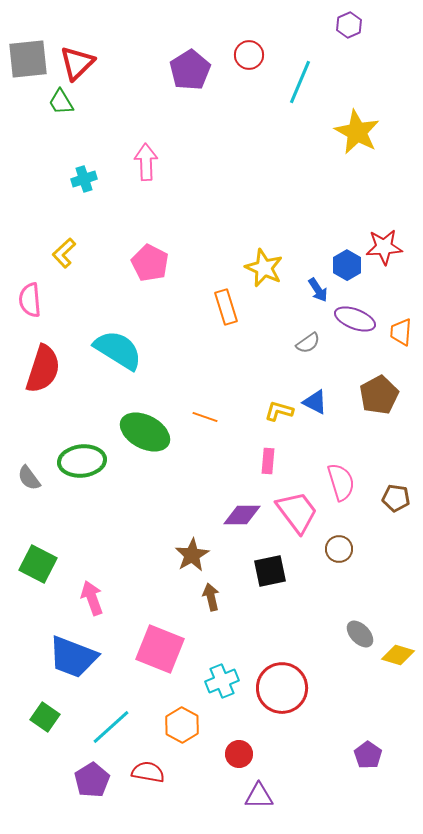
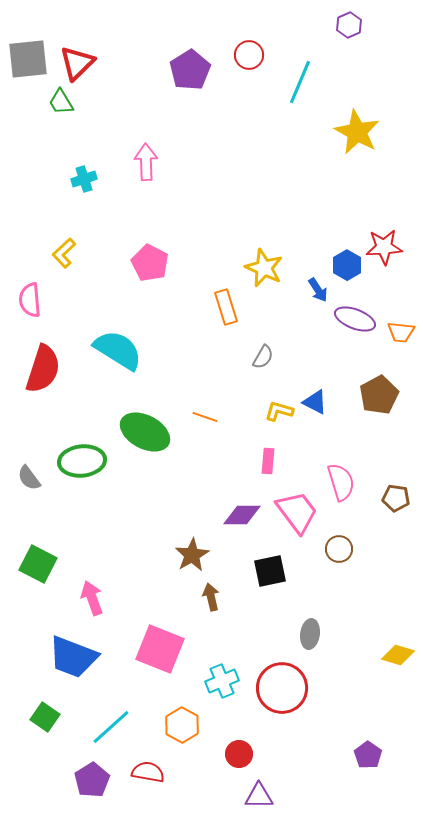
orange trapezoid at (401, 332): rotated 88 degrees counterclockwise
gray semicircle at (308, 343): moved 45 px left, 14 px down; rotated 25 degrees counterclockwise
gray ellipse at (360, 634): moved 50 px left; rotated 52 degrees clockwise
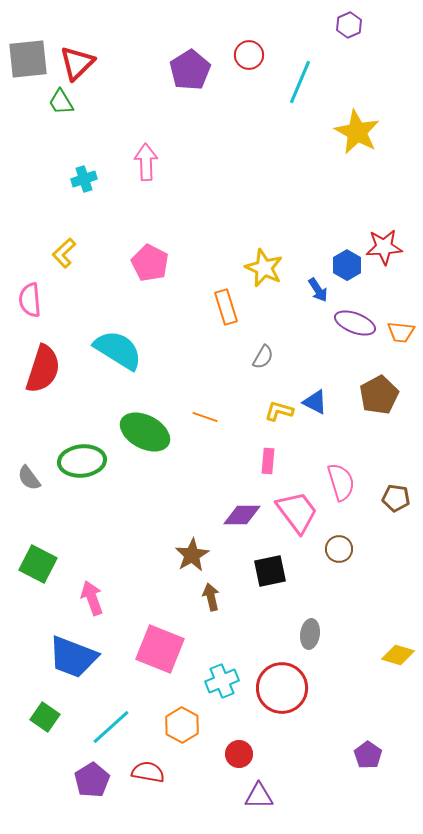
purple ellipse at (355, 319): moved 4 px down
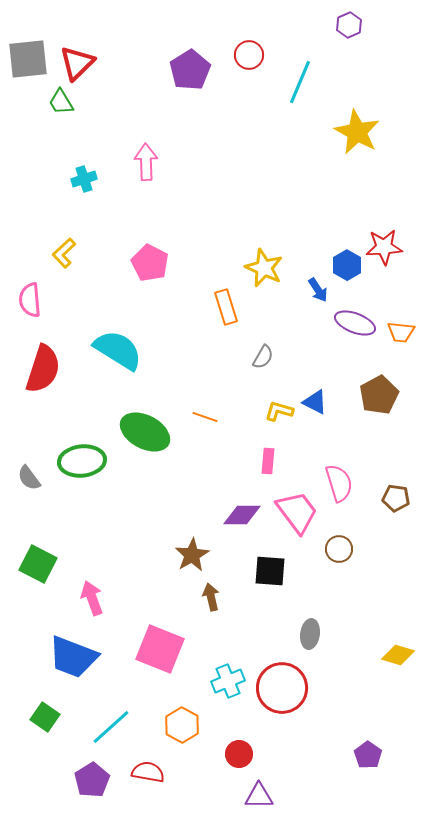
pink semicircle at (341, 482): moved 2 px left, 1 px down
black square at (270, 571): rotated 16 degrees clockwise
cyan cross at (222, 681): moved 6 px right
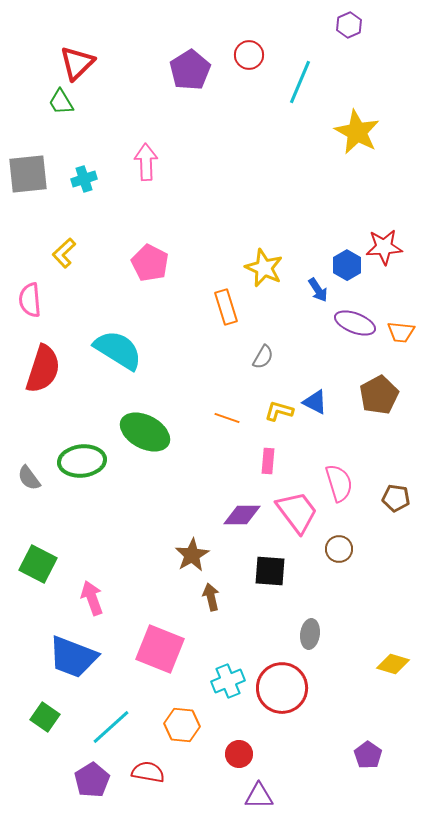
gray square at (28, 59): moved 115 px down
orange line at (205, 417): moved 22 px right, 1 px down
yellow diamond at (398, 655): moved 5 px left, 9 px down
orange hexagon at (182, 725): rotated 24 degrees counterclockwise
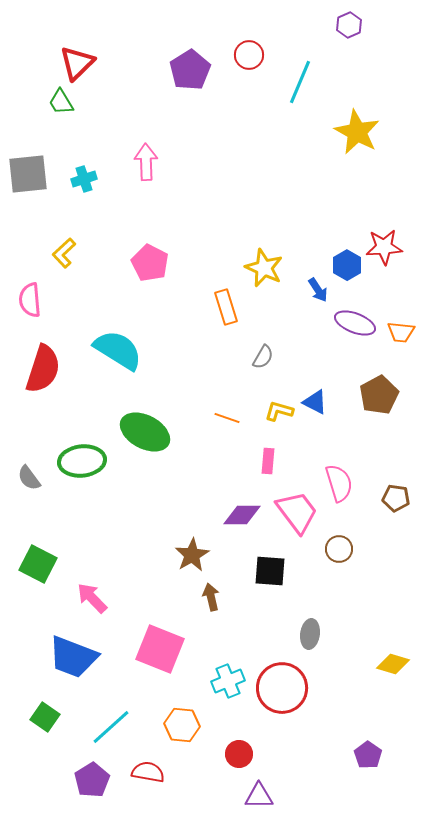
pink arrow at (92, 598): rotated 24 degrees counterclockwise
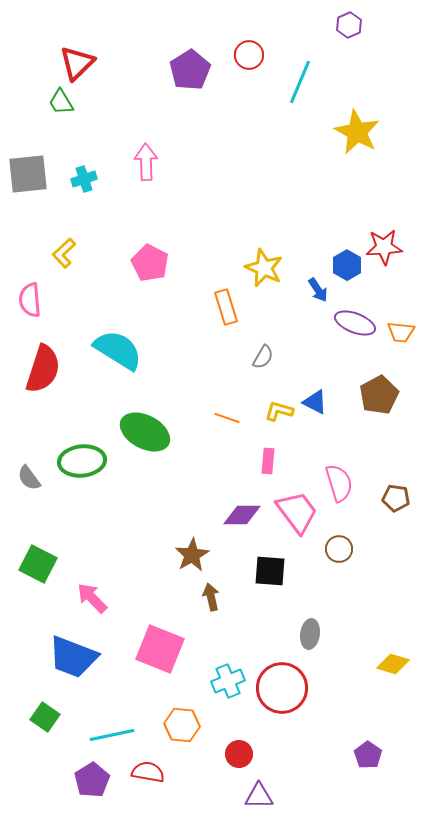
cyan line at (111, 727): moved 1 px right, 8 px down; rotated 30 degrees clockwise
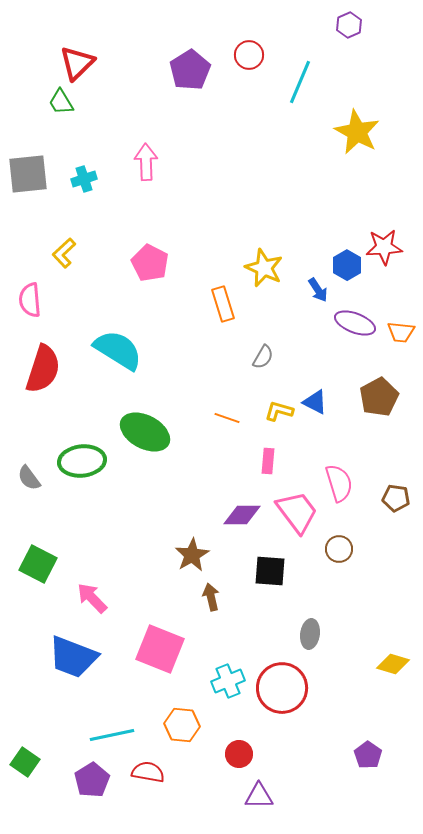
orange rectangle at (226, 307): moved 3 px left, 3 px up
brown pentagon at (379, 395): moved 2 px down
green square at (45, 717): moved 20 px left, 45 px down
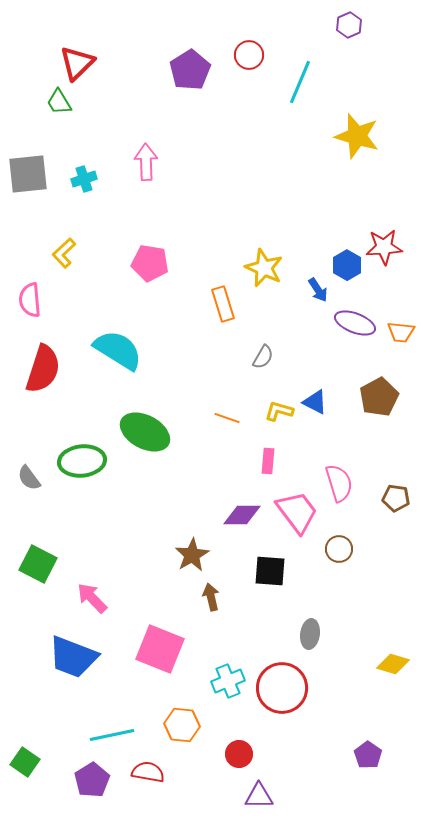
green trapezoid at (61, 102): moved 2 px left
yellow star at (357, 132): moved 4 px down; rotated 12 degrees counterclockwise
pink pentagon at (150, 263): rotated 18 degrees counterclockwise
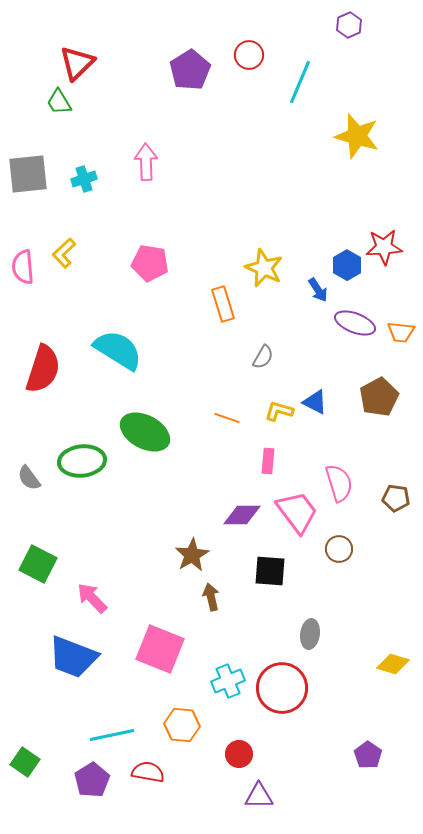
pink semicircle at (30, 300): moved 7 px left, 33 px up
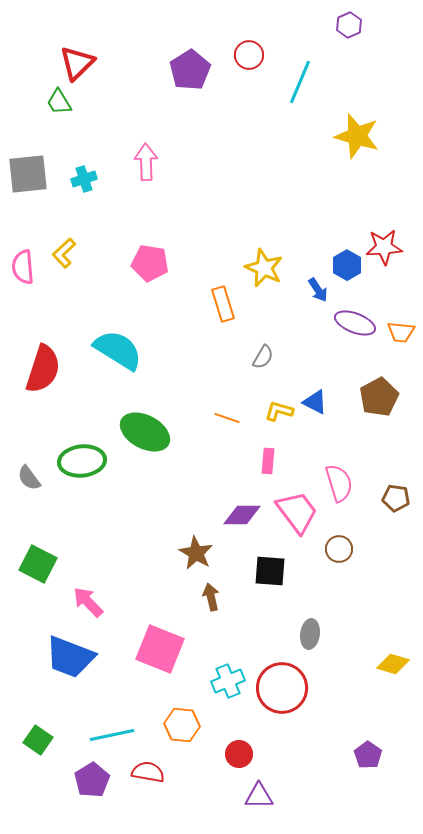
brown star at (192, 555): moved 4 px right, 2 px up; rotated 12 degrees counterclockwise
pink arrow at (92, 598): moved 4 px left, 4 px down
blue trapezoid at (73, 657): moved 3 px left
green square at (25, 762): moved 13 px right, 22 px up
